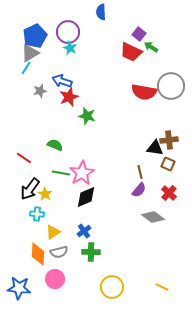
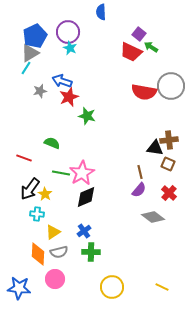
green semicircle: moved 3 px left, 2 px up
red line: rotated 14 degrees counterclockwise
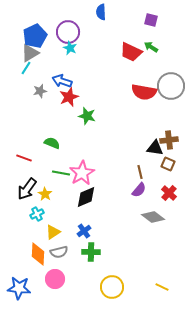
purple square: moved 12 px right, 14 px up; rotated 24 degrees counterclockwise
black arrow: moved 3 px left
cyan cross: rotated 32 degrees counterclockwise
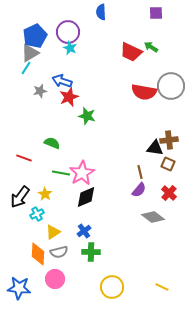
purple square: moved 5 px right, 7 px up; rotated 16 degrees counterclockwise
black arrow: moved 7 px left, 8 px down
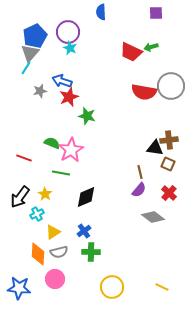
green arrow: rotated 48 degrees counterclockwise
gray triangle: rotated 18 degrees counterclockwise
pink star: moved 11 px left, 23 px up
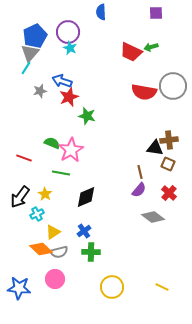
gray circle: moved 2 px right
orange diamond: moved 3 px right, 5 px up; rotated 50 degrees counterclockwise
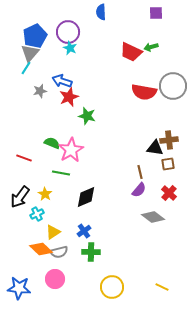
brown square: rotated 32 degrees counterclockwise
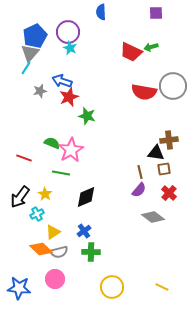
black triangle: moved 1 px right, 5 px down
brown square: moved 4 px left, 5 px down
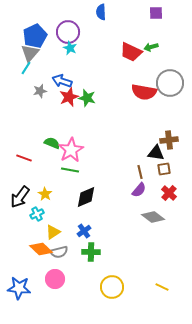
gray circle: moved 3 px left, 3 px up
green star: moved 18 px up
green line: moved 9 px right, 3 px up
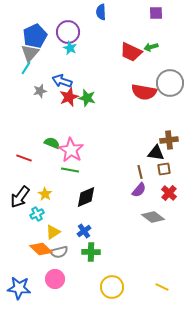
pink star: rotated 10 degrees counterclockwise
